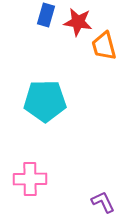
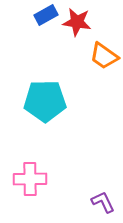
blue rectangle: rotated 45 degrees clockwise
red star: moved 1 px left
orange trapezoid: moved 10 px down; rotated 40 degrees counterclockwise
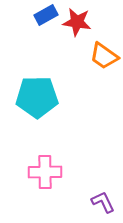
cyan pentagon: moved 8 px left, 4 px up
pink cross: moved 15 px right, 7 px up
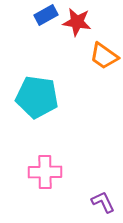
cyan pentagon: rotated 9 degrees clockwise
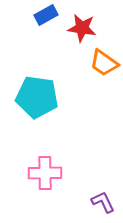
red star: moved 5 px right, 6 px down
orange trapezoid: moved 7 px down
pink cross: moved 1 px down
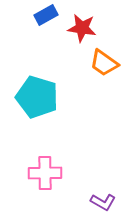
cyan pentagon: rotated 9 degrees clockwise
purple L-shape: rotated 145 degrees clockwise
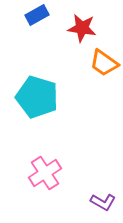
blue rectangle: moved 9 px left
pink cross: rotated 32 degrees counterclockwise
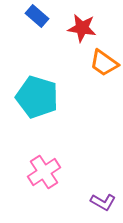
blue rectangle: moved 1 px down; rotated 70 degrees clockwise
pink cross: moved 1 px left, 1 px up
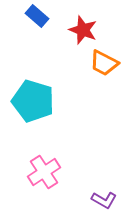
red star: moved 1 px right, 2 px down; rotated 12 degrees clockwise
orange trapezoid: rotated 8 degrees counterclockwise
cyan pentagon: moved 4 px left, 4 px down
purple L-shape: moved 1 px right, 2 px up
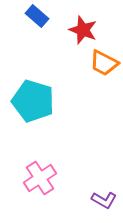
pink cross: moved 4 px left, 6 px down
